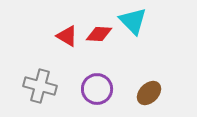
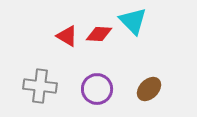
gray cross: rotated 8 degrees counterclockwise
brown ellipse: moved 4 px up
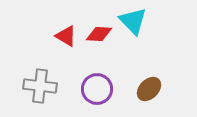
red triangle: moved 1 px left
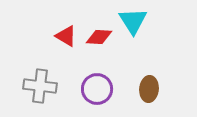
cyan triangle: rotated 12 degrees clockwise
red diamond: moved 3 px down
brown ellipse: rotated 40 degrees counterclockwise
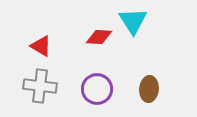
red triangle: moved 25 px left, 10 px down
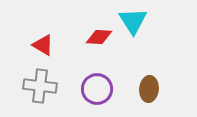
red triangle: moved 2 px right, 1 px up
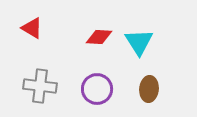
cyan triangle: moved 6 px right, 21 px down
red triangle: moved 11 px left, 17 px up
